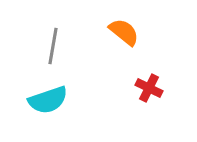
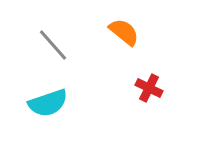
gray line: moved 1 px up; rotated 51 degrees counterclockwise
cyan semicircle: moved 3 px down
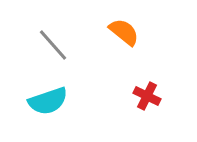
red cross: moved 2 px left, 8 px down
cyan semicircle: moved 2 px up
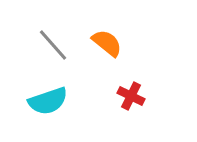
orange semicircle: moved 17 px left, 11 px down
red cross: moved 16 px left
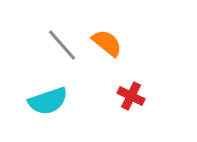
gray line: moved 9 px right
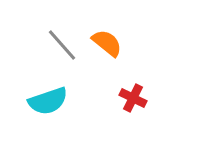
red cross: moved 2 px right, 2 px down
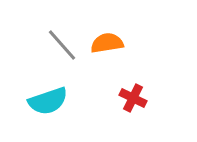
orange semicircle: rotated 48 degrees counterclockwise
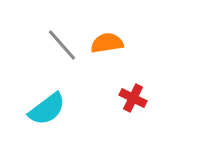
cyan semicircle: moved 1 px left, 8 px down; rotated 18 degrees counterclockwise
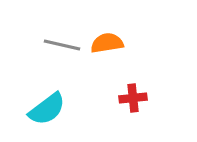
gray line: rotated 36 degrees counterclockwise
red cross: rotated 32 degrees counterclockwise
